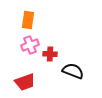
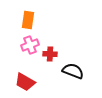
red trapezoid: rotated 50 degrees clockwise
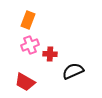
orange rectangle: rotated 12 degrees clockwise
black semicircle: rotated 45 degrees counterclockwise
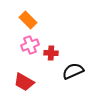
orange rectangle: rotated 66 degrees counterclockwise
red cross: moved 1 px right, 1 px up
red trapezoid: moved 1 px left
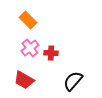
pink cross: moved 3 px down; rotated 18 degrees counterclockwise
black semicircle: moved 10 px down; rotated 25 degrees counterclockwise
red trapezoid: moved 2 px up
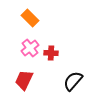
orange rectangle: moved 2 px right, 2 px up
red trapezoid: rotated 85 degrees clockwise
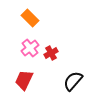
red cross: rotated 32 degrees counterclockwise
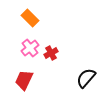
black semicircle: moved 13 px right, 3 px up
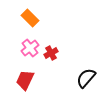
red trapezoid: moved 1 px right
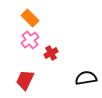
pink cross: moved 8 px up
black semicircle: rotated 40 degrees clockwise
